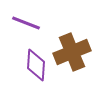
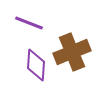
purple line: moved 3 px right
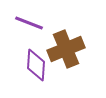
brown cross: moved 6 px left, 3 px up
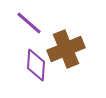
purple line: rotated 20 degrees clockwise
